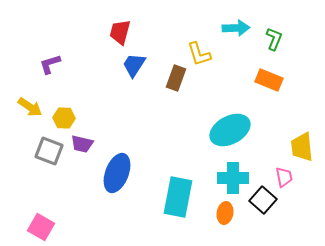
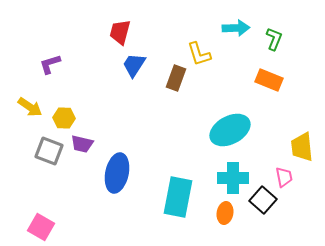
blue ellipse: rotated 9 degrees counterclockwise
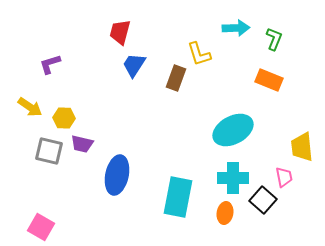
cyan ellipse: moved 3 px right
gray square: rotated 8 degrees counterclockwise
blue ellipse: moved 2 px down
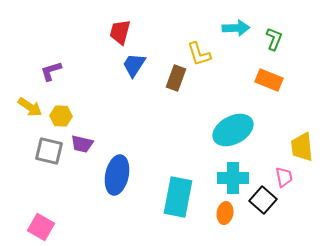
purple L-shape: moved 1 px right, 7 px down
yellow hexagon: moved 3 px left, 2 px up
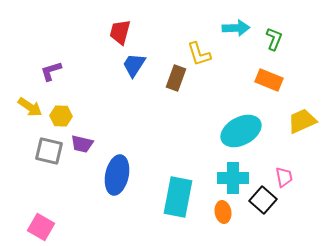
cyan ellipse: moved 8 px right, 1 px down
yellow trapezoid: moved 26 px up; rotated 72 degrees clockwise
orange ellipse: moved 2 px left, 1 px up; rotated 20 degrees counterclockwise
